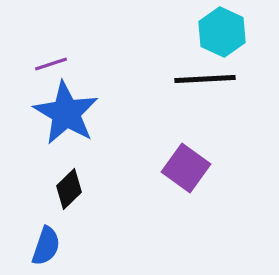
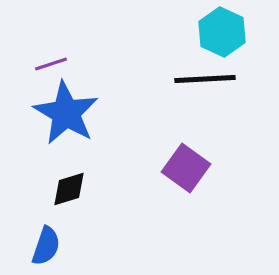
black diamond: rotated 27 degrees clockwise
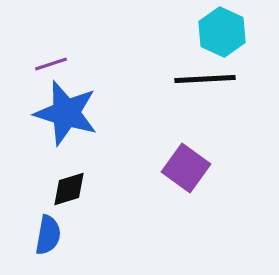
blue star: rotated 14 degrees counterclockwise
blue semicircle: moved 2 px right, 11 px up; rotated 9 degrees counterclockwise
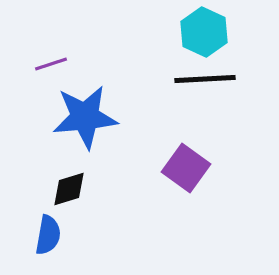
cyan hexagon: moved 18 px left
blue star: moved 19 px right, 4 px down; rotated 22 degrees counterclockwise
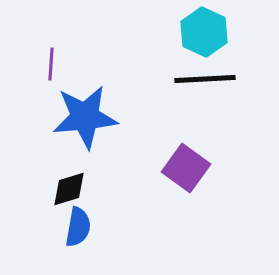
purple line: rotated 68 degrees counterclockwise
blue semicircle: moved 30 px right, 8 px up
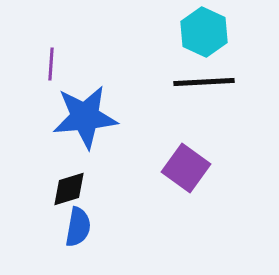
black line: moved 1 px left, 3 px down
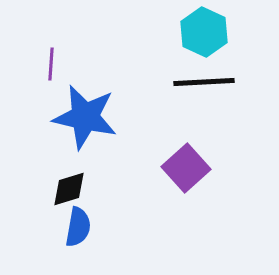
blue star: rotated 18 degrees clockwise
purple square: rotated 12 degrees clockwise
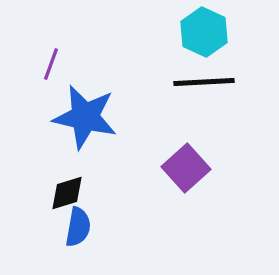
purple line: rotated 16 degrees clockwise
black diamond: moved 2 px left, 4 px down
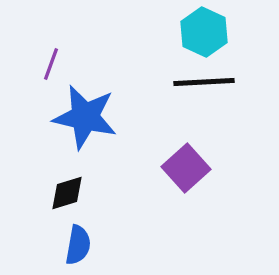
blue semicircle: moved 18 px down
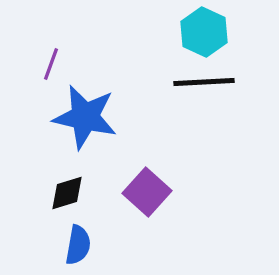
purple square: moved 39 px left, 24 px down; rotated 6 degrees counterclockwise
